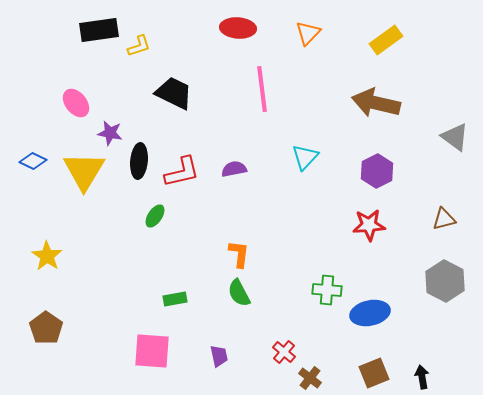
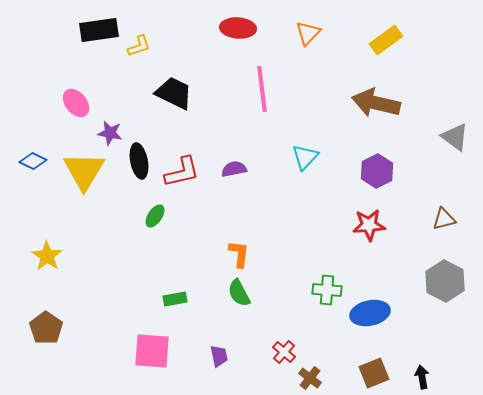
black ellipse: rotated 16 degrees counterclockwise
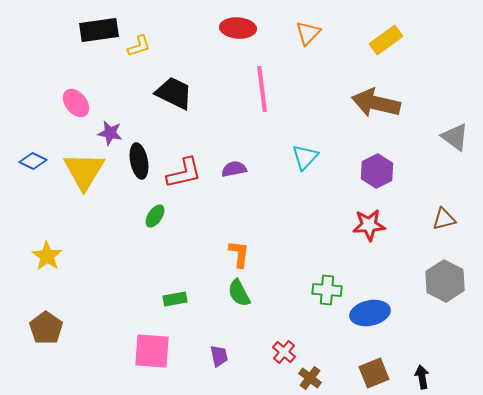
red L-shape: moved 2 px right, 1 px down
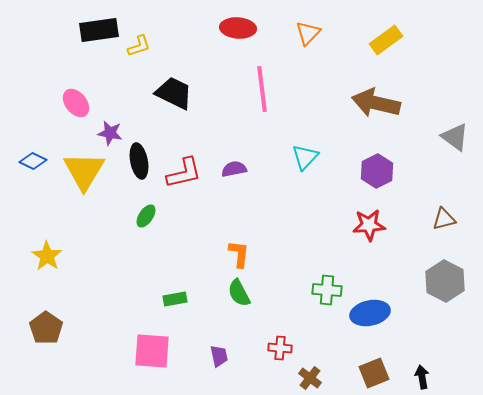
green ellipse: moved 9 px left
red cross: moved 4 px left, 4 px up; rotated 35 degrees counterclockwise
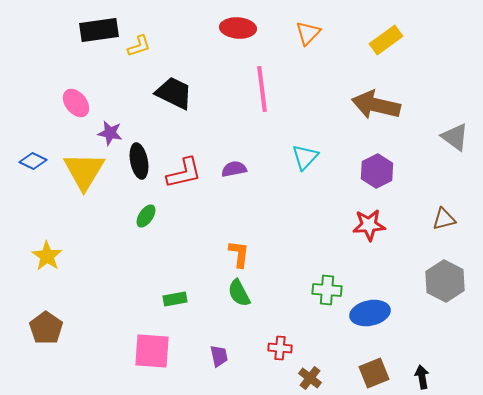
brown arrow: moved 2 px down
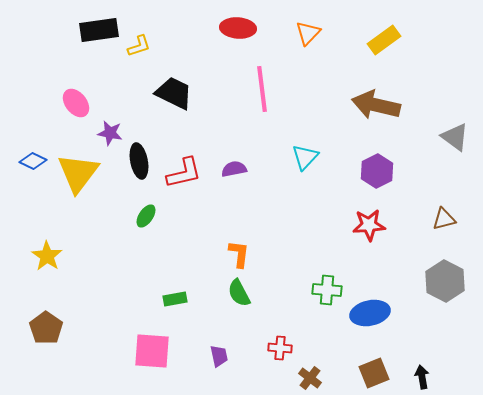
yellow rectangle: moved 2 px left
yellow triangle: moved 6 px left, 2 px down; rotated 6 degrees clockwise
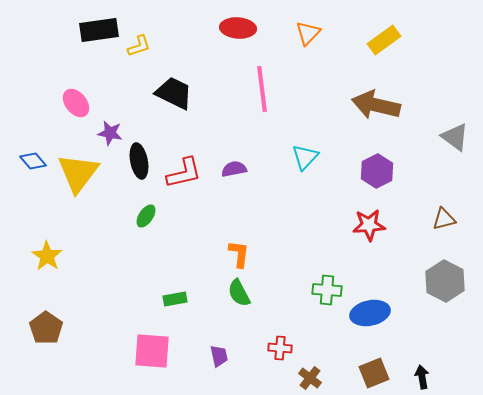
blue diamond: rotated 24 degrees clockwise
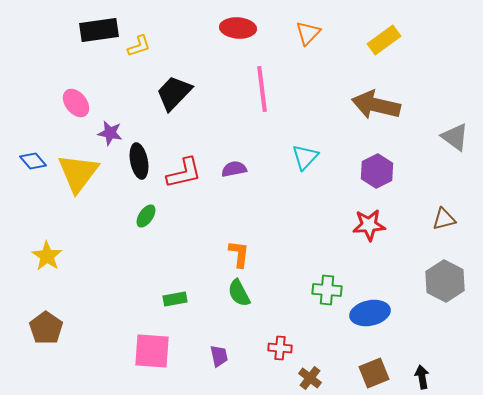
black trapezoid: rotated 72 degrees counterclockwise
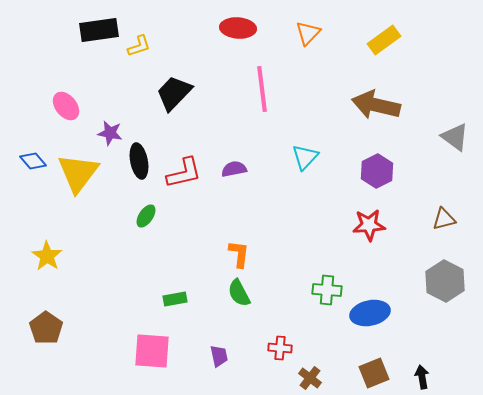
pink ellipse: moved 10 px left, 3 px down
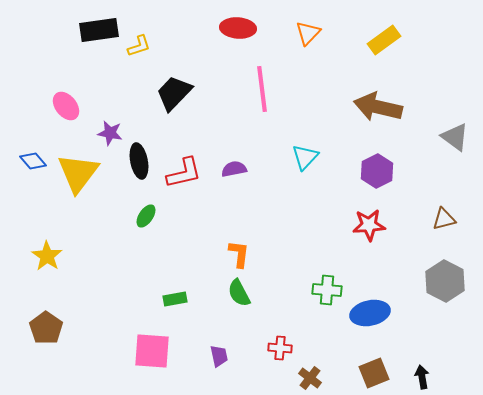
brown arrow: moved 2 px right, 2 px down
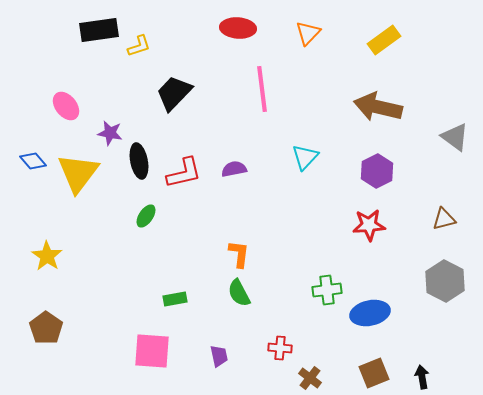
green cross: rotated 12 degrees counterclockwise
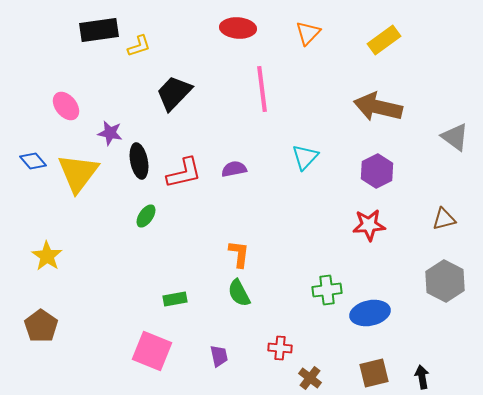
brown pentagon: moved 5 px left, 2 px up
pink square: rotated 18 degrees clockwise
brown square: rotated 8 degrees clockwise
